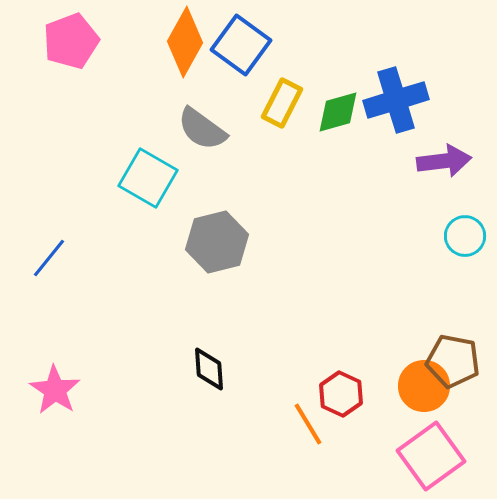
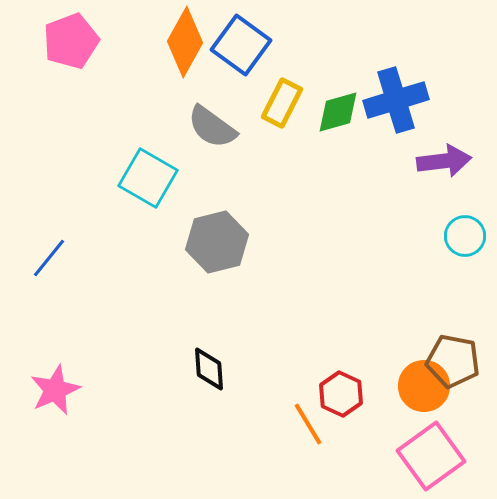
gray semicircle: moved 10 px right, 2 px up
pink star: rotated 15 degrees clockwise
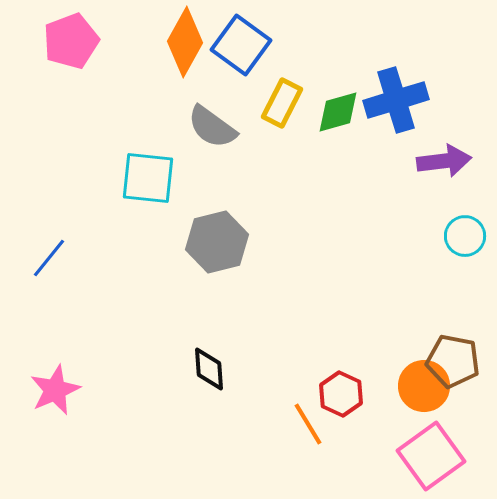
cyan square: rotated 24 degrees counterclockwise
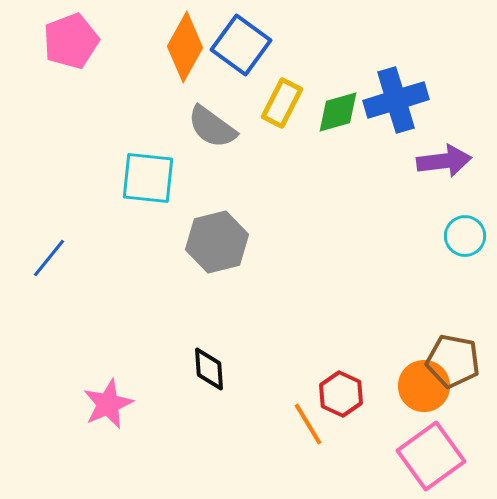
orange diamond: moved 5 px down
pink star: moved 53 px right, 14 px down
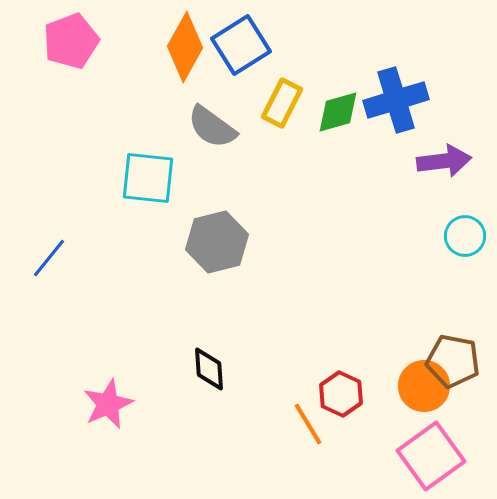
blue square: rotated 22 degrees clockwise
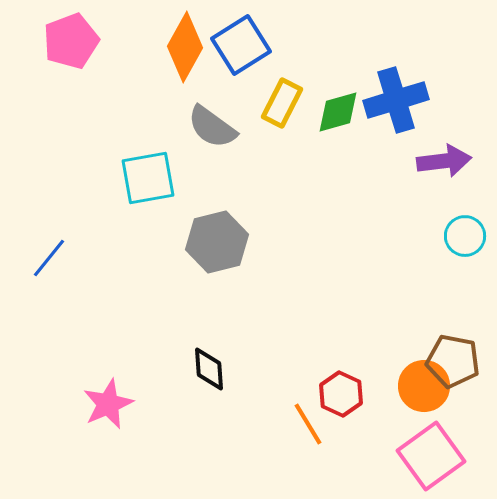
cyan square: rotated 16 degrees counterclockwise
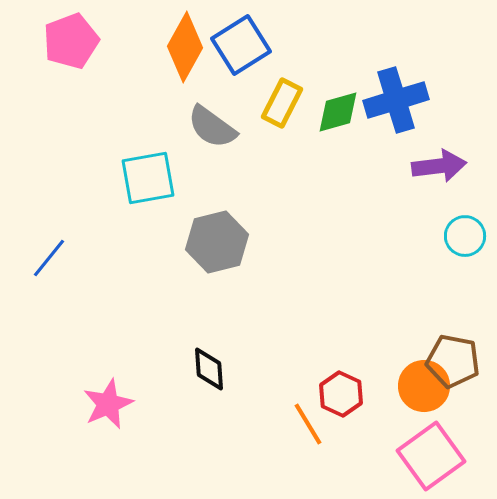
purple arrow: moved 5 px left, 5 px down
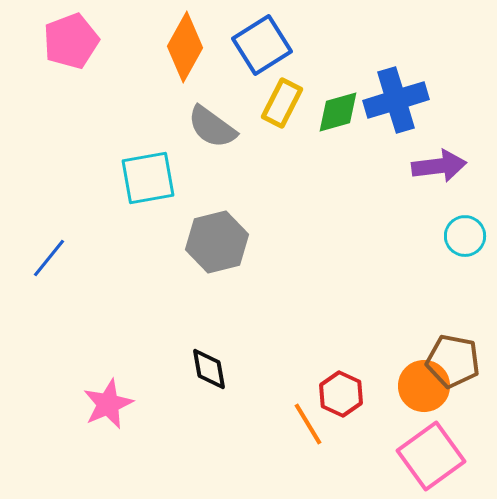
blue square: moved 21 px right
black diamond: rotated 6 degrees counterclockwise
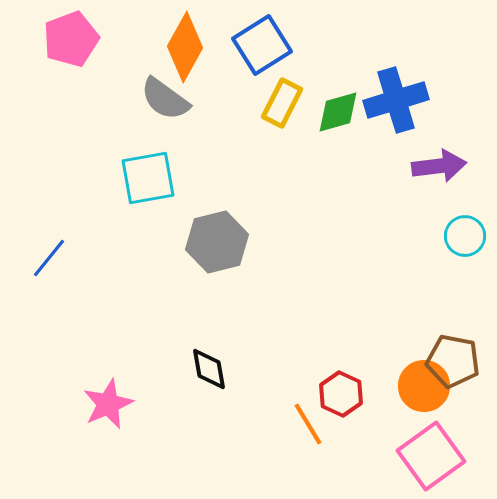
pink pentagon: moved 2 px up
gray semicircle: moved 47 px left, 28 px up
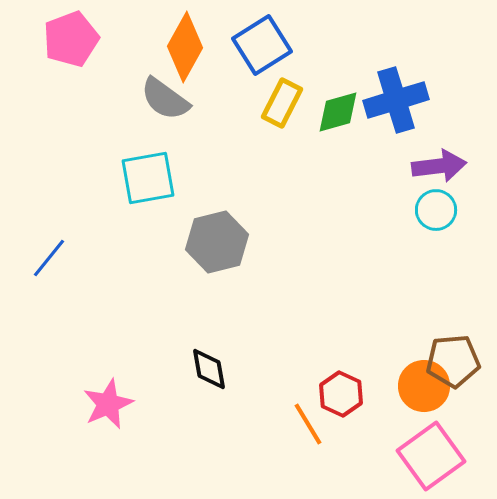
cyan circle: moved 29 px left, 26 px up
brown pentagon: rotated 16 degrees counterclockwise
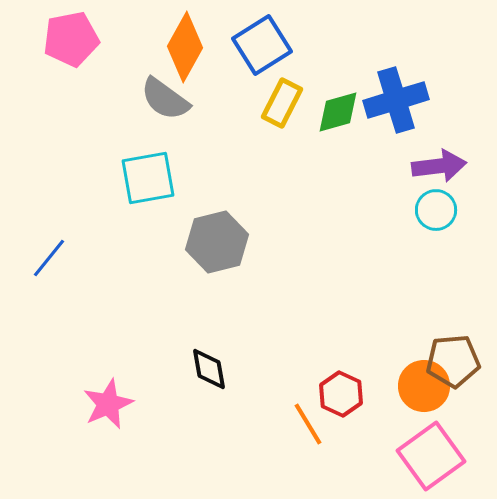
pink pentagon: rotated 10 degrees clockwise
